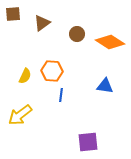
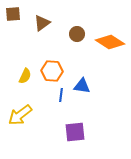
blue triangle: moved 23 px left
purple square: moved 13 px left, 10 px up
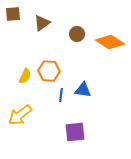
orange hexagon: moved 3 px left
blue triangle: moved 1 px right, 4 px down
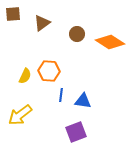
blue triangle: moved 11 px down
purple square: moved 1 px right; rotated 15 degrees counterclockwise
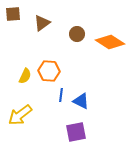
blue triangle: moved 2 px left; rotated 18 degrees clockwise
purple square: rotated 10 degrees clockwise
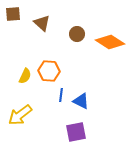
brown triangle: rotated 42 degrees counterclockwise
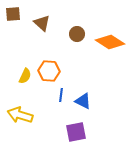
blue triangle: moved 2 px right
yellow arrow: rotated 55 degrees clockwise
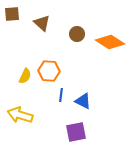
brown square: moved 1 px left
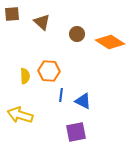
brown triangle: moved 1 px up
yellow semicircle: rotated 28 degrees counterclockwise
